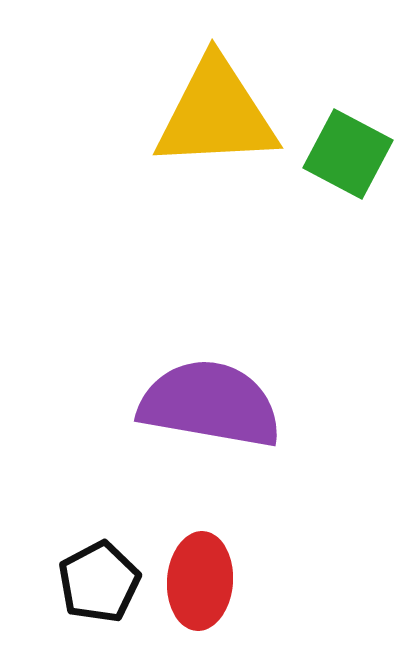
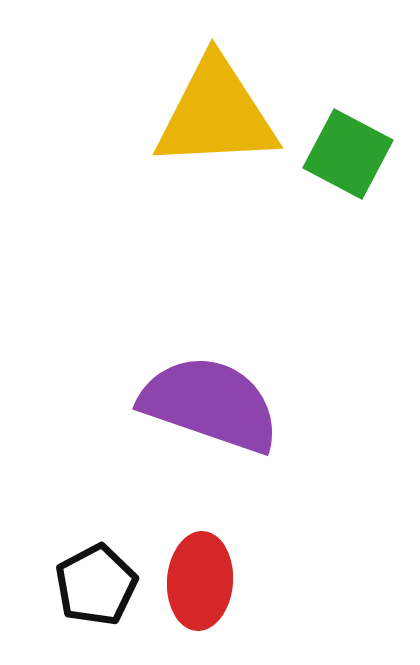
purple semicircle: rotated 9 degrees clockwise
black pentagon: moved 3 px left, 3 px down
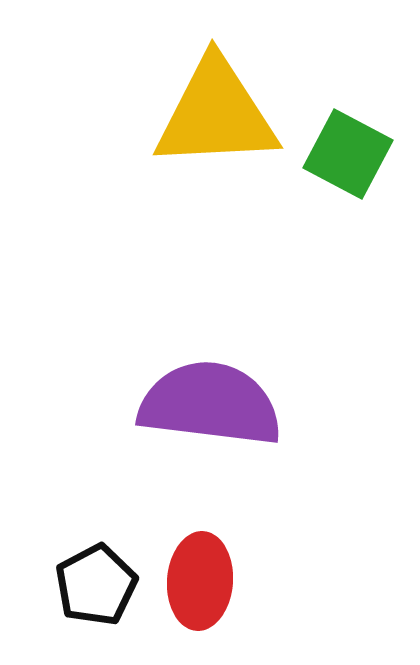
purple semicircle: rotated 12 degrees counterclockwise
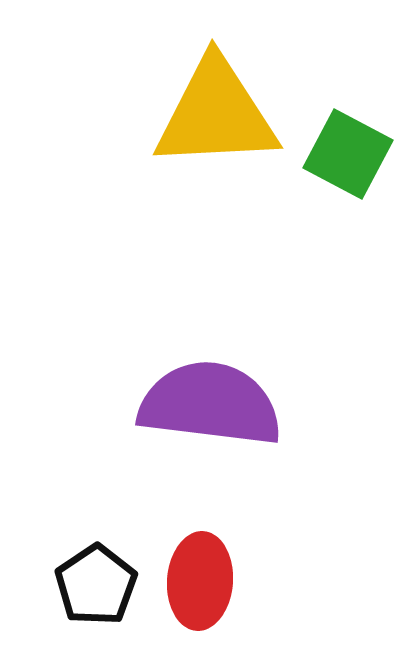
black pentagon: rotated 6 degrees counterclockwise
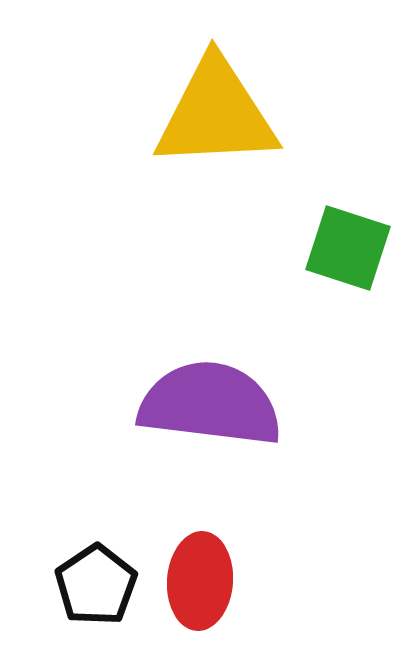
green square: moved 94 px down; rotated 10 degrees counterclockwise
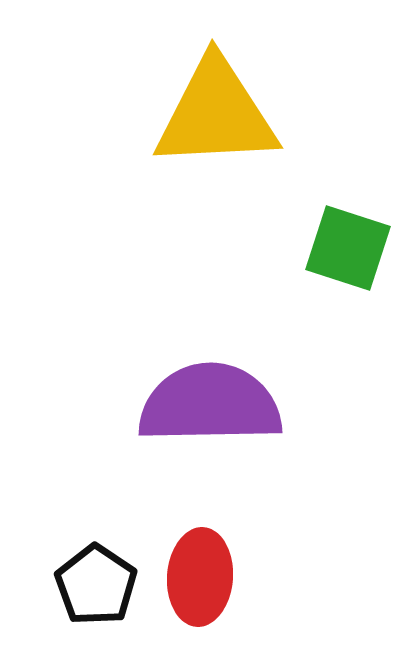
purple semicircle: rotated 8 degrees counterclockwise
red ellipse: moved 4 px up
black pentagon: rotated 4 degrees counterclockwise
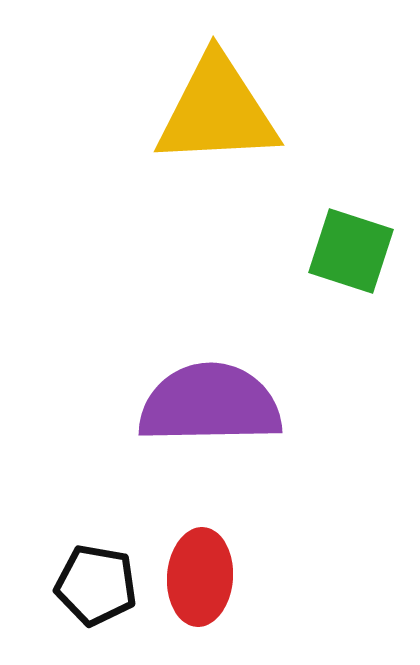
yellow triangle: moved 1 px right, 3 px up
green square: moved 3 px right, 3 px down
black pentagon: rotated 24 degrees counterclockwise
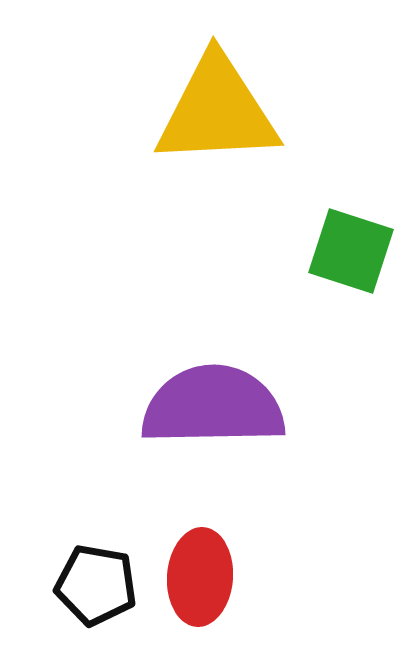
purple semicircle: moved 3 px right, 2 px down
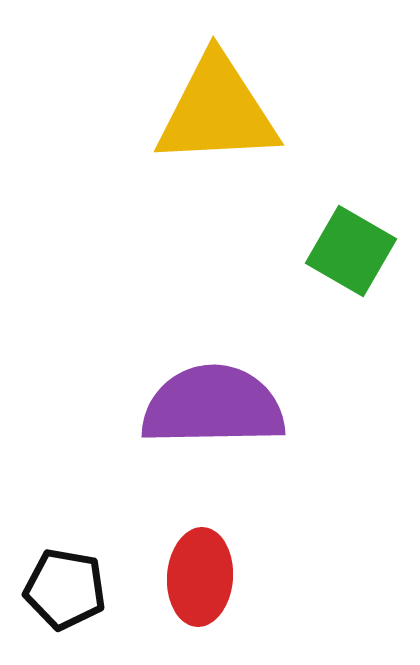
green square: rotated 12 degrees clockwise
black pentagon: moved 31 px left, 4 px down
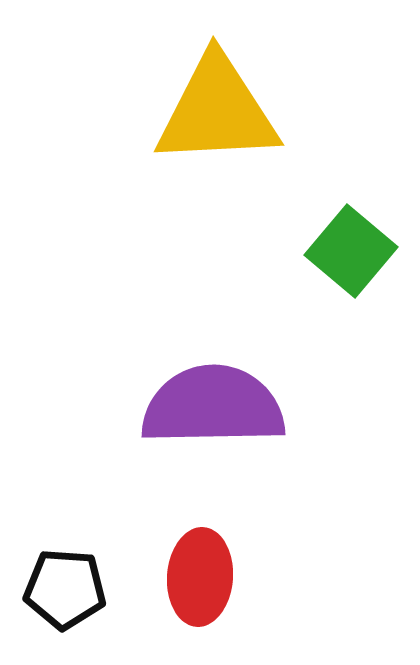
green square: rotated 10 degrees clockwise
black pentagon: rotated 6 degrees counterclockwise
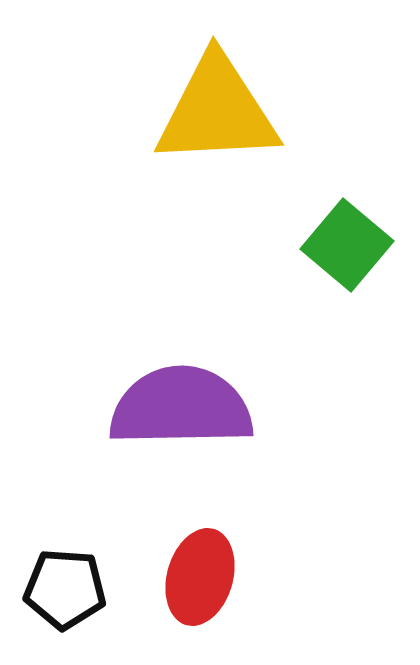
green square: moved 4 px left, 6 px up
purple semicircle: moved 32 px left, 1 px down
red ellipse: rotated 12 degrees clockwise
